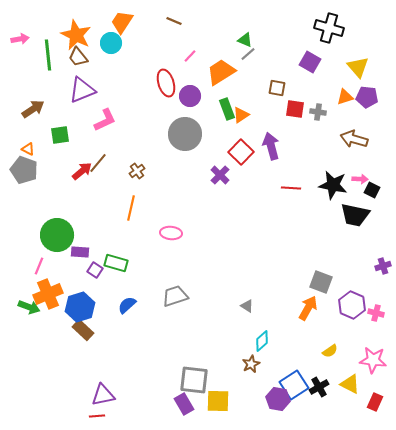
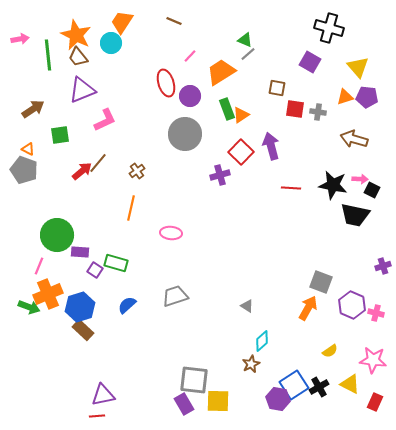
purple cross at (220, 175): rotated 30 degrees clockwise
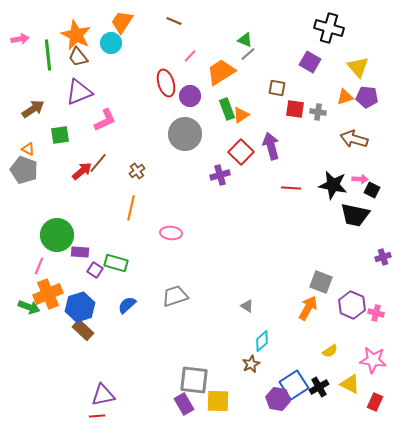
purple triangle at (82, 90): moved 3 px left, 2 px down
purple cross at (383, 266): moved 9 px up
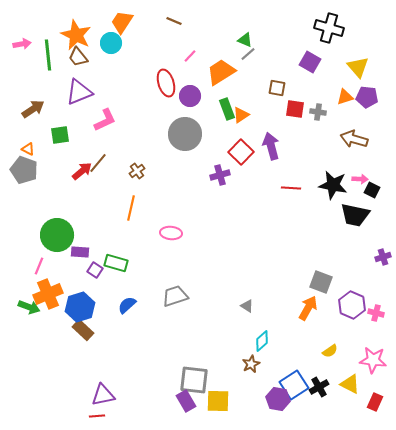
pink arrow at (20, 39): moved 2 px right, 5 px down
purple rectangle at (184, 404): moved 2 px right, 3 px up
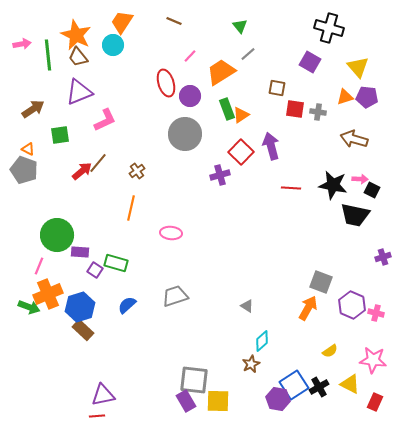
green triangle at (245, 40): moved 5 px left, 14 px up; rotated 28 degrees clockwise
cyan circle at (111, 43): moved 2 px right, 2 px down
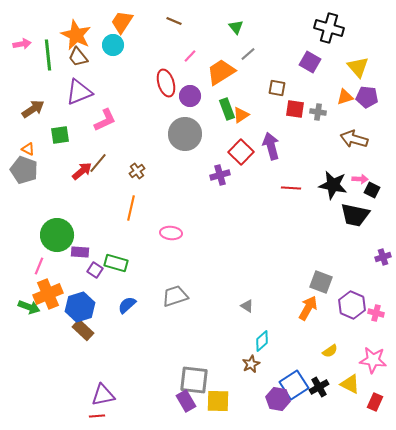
green triangle at (240, 26): moved 4 px left, 1 px down
